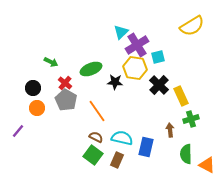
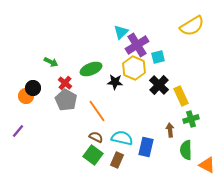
yellow hexagon: moved 1 px left; rotated 15 degrees clockwise
orange circle: moved 11 px left, 12 px up
green semicircle: moved 4 px up
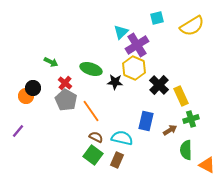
cyan square: moved 1 px left, 39 px up
green ellipse: rotated 40 degrees clockwise
orange line: moved 6 px left
brown arrow: rotated 64 degrees clockwise
blue rectangle: moved 26 px up
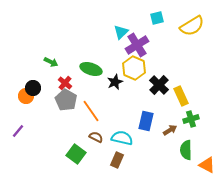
black star: rotated 28 degrees counterclockwise
green square: moved 17 px left, 1 px up
